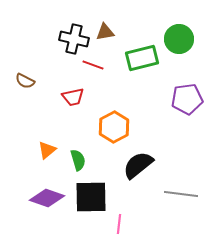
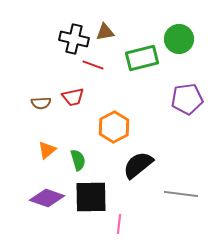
brown semicircle: moved 16 px right, 22 px down; rotated 30 degrees counterclockwise
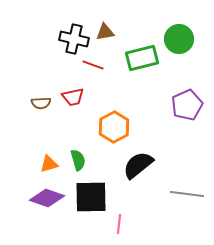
purple pentagon: moved 6 px down; rotated 16 degrees counterclockwise
orange triangle: moved 2 px right, 14 px down; rotated 24 degrees clockwise
gray line: moved 6 px right
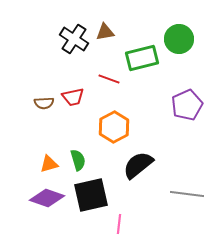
black cross: rotated 20 degrees clockwise
red line: moved 16 px right, 14 px down
brown semicircle: moved 3 px right
black square: moved 2 px up; rotated 12 degrees counterclockwise
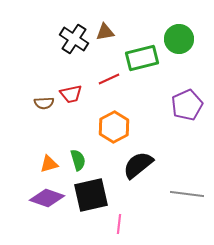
red line: rotated 45 degrees counterclockwise
red trapezoid: moved 2 px left, 3 px up
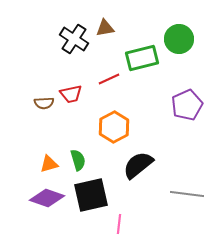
brown triangle: moved 4 px up
